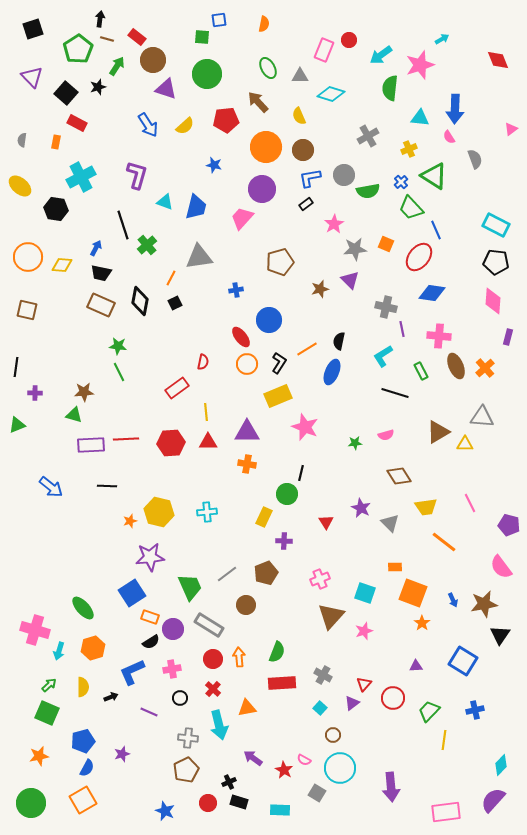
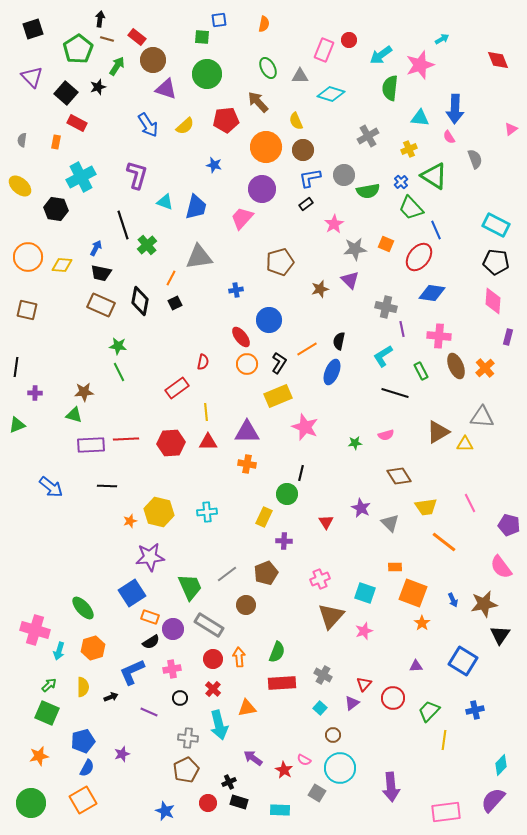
yellow semicircle at (299, 116): moved 3 px left, 5 px down
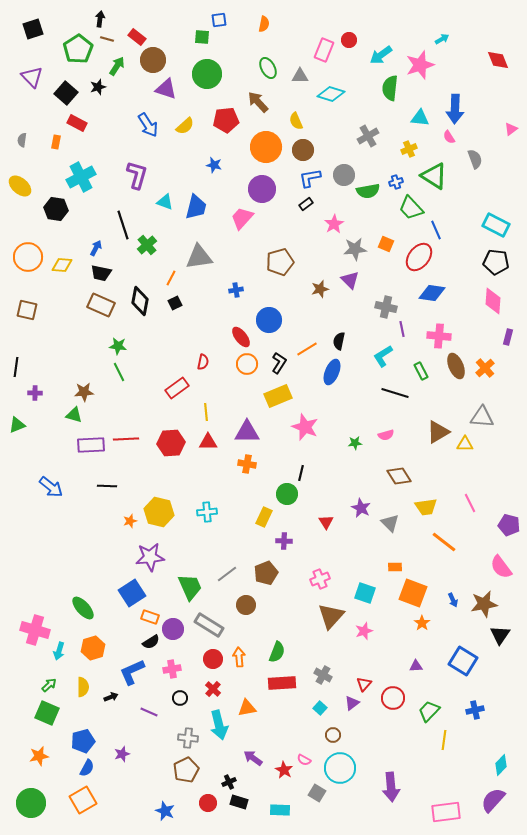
blue cross at (401, 182): moved 5 px left; rotated 24 degrees clockwise
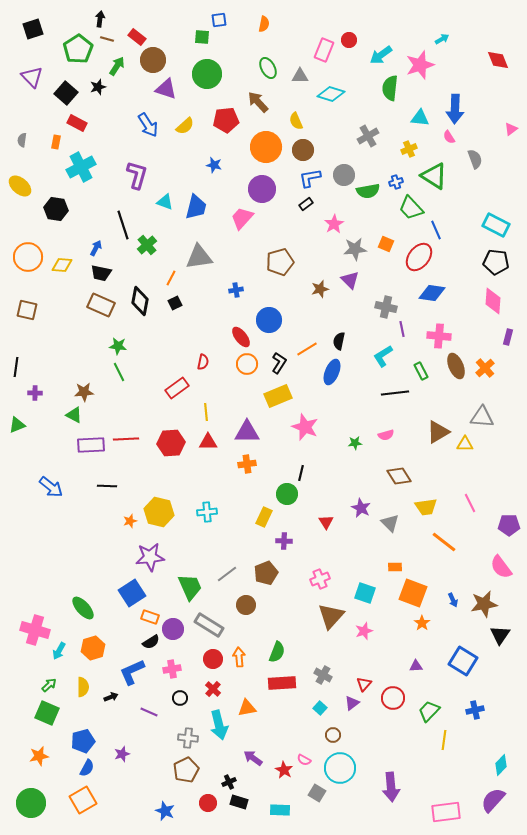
cyan cross at (81, 177): moved 10 px up
black line at (395, 393): rotated 24 degrees counterclockwise
green triangle at (74, 415): rotated 12 degrees clockwise
orange cross at (247, 464): rotated 18 degrees counterclockwise
purple pentagon at (509, 525): rotated 15 degrees counterclockwise
cyan arrow at (59, 651): rotated 12 degrees clockwise
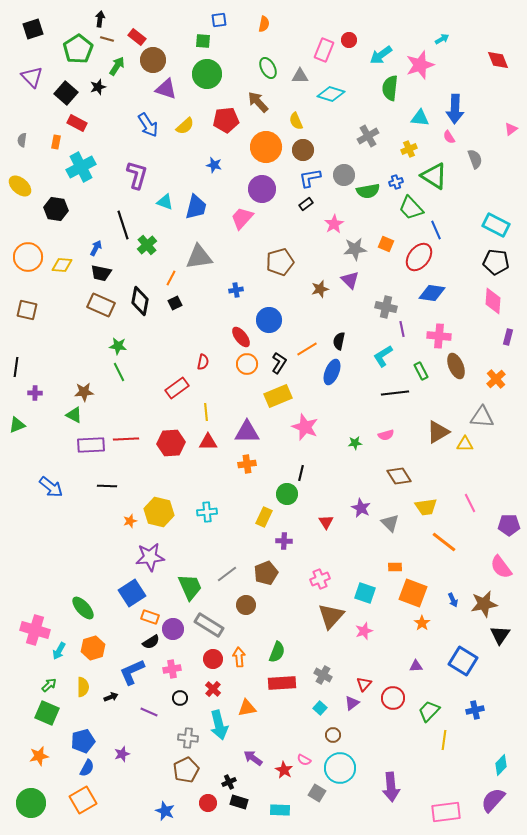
green square at (202, 37): moved 1 px right, 4 px down
orange cross at (485, 368): moved 11 px right, 11 px down
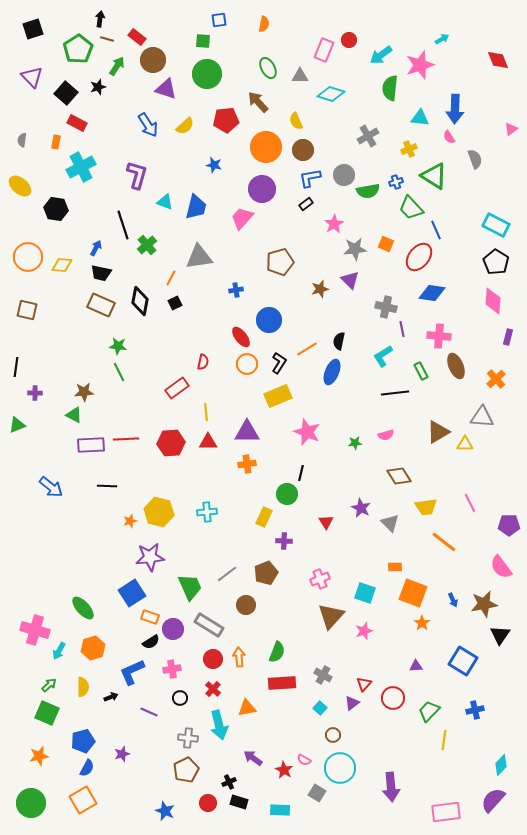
black pentagon at (496, 262): rotated 25 degrees clockwise
pink star at (305, 427): moved 2 px right, 5 px down
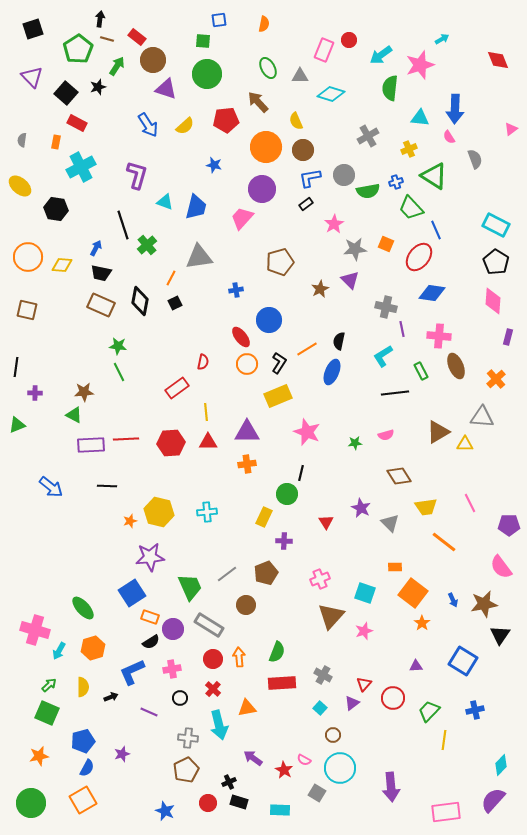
brown star at (320, 289): rotated 12 degrees counterclockwise
orange square at (413, 593): rotated 16 degrees clockwise
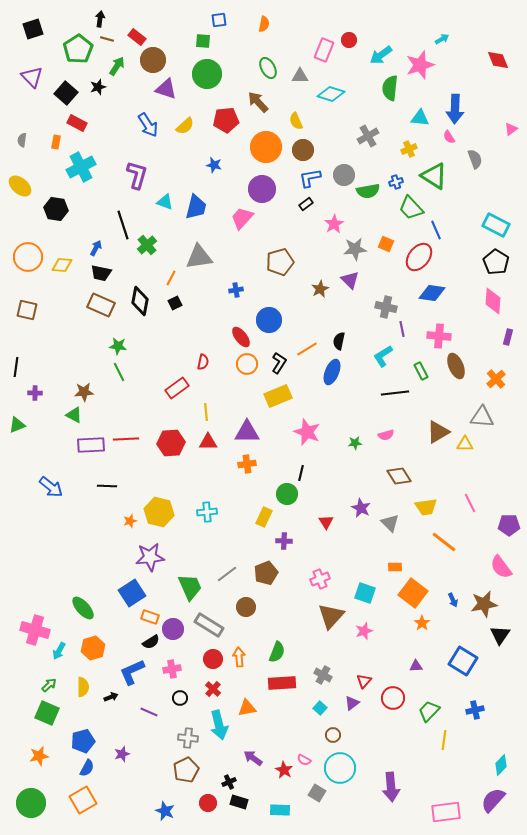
brown circle at (246, 605): moved 2 px down
red triangle at (364, 684): moved 3 px up
